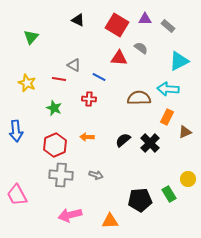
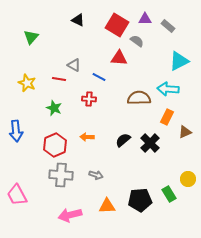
gray semicircle: moved 4 px left, 7 px up
orange triangle: moved 3 px left, 15 px up
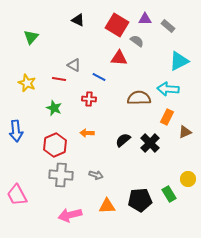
orange arrow: moved 4 px up
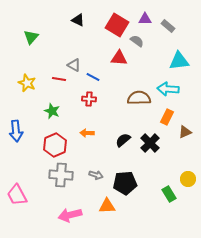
cyan triangle: rotated 20 degrees clockwise
blue line: moved 6 px left
green star: moved 2 px left, 3 px down
black pentagon: moved 15 px left, 17 px up
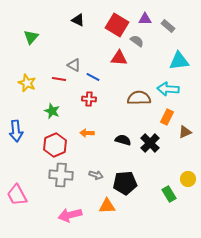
black semicircle: rotated 56 degrees clockwise
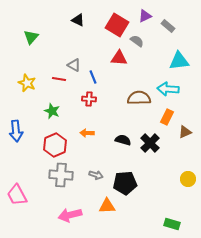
purple triangle: moved 3 px up; rotated 24 degrees counterclockwise
blue line: rotated 40 degrees clockwise
green rectangle: moved 3 px right, 30 px down; rotated 42 degrees counterclockwise
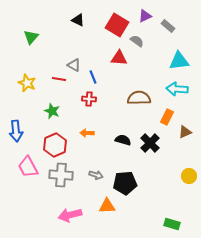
cyan arrow: moved 9 px right
yellow circle: moved 1 px right, 3 px up
pink trapezoid: moved 11 px right, 28 px up
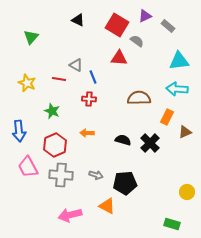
gray triangle: moved 2 px right
blue arrow: moved 3 px right
yellow circle: moved 2 px left, 16 px down
orange triangle: rotated 30 degrees clockwise
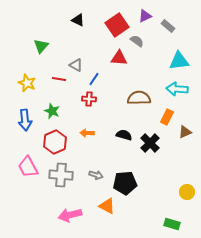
red square: rotated 25 degrees clockwise
green triangle: moved 10 px right, 9 px down
blue line: moved 1 px right, 2 px down; rotated 56 degrees clockwise
blue arrow: moved 6 px right, 11 px up
black semicircle: moved 1 px right, 5 px up
red hexagon: moved 3 px up
